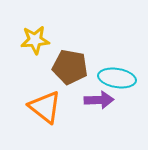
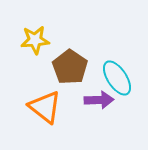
brown pentagon: rotated 24 degrees clockwise
cyan ellipse: rotated 48 degrees clockwise
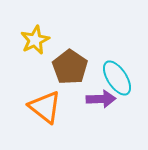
yellow star: rotated 20 degrees counterclockwise
purple arrow: moved 2 px right, 1 px up
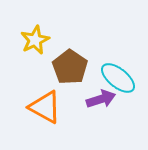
cyan ellipse: moved 1 px right; rotated 18 degrees counterclockwise
purple arrow: rotated 16 degrees counterclockwise
orange triangle: rotated 9 degrees counterclockwise
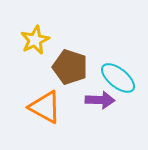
brown pentagon: rotated 16 degrees counterclockwise
purple arrow: moved 1 px left, 1 px down; rotated 20 degrees clockwise
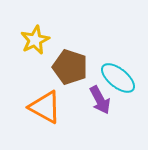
purple arrow: rotated 60 degrees clockwise
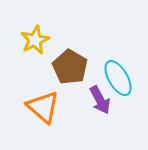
brown pentagon: rotated 12 degrees clockwise
cyan ellipse: rotated 21 degrees clockwise
orange triangle: moved 2 px left; rotated 12 degrees clockwise
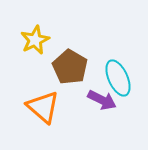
cyan ellipse: rotated 6 degrees clockwise
purple arrow: moved 2 px right; rotated 36 degrees counterclockwise
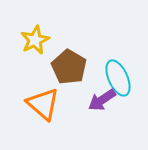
brown pentagon: moved 1 px left
purple arrow: rotated 120 degrees clockwise
orange triangle: moved 3 px up
